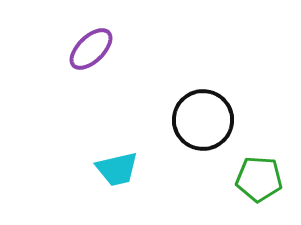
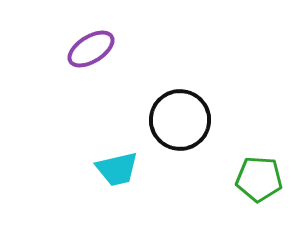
purple ellipse: rotated 12 degrees clockwise
black circle: moved 23 px left
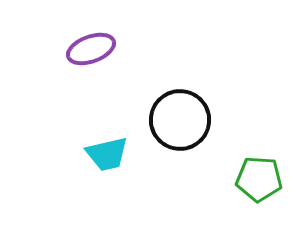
purple ellipse: rotated 12 degrees clockwise
cyan trapezoid: moved 10 px left, 15 px up
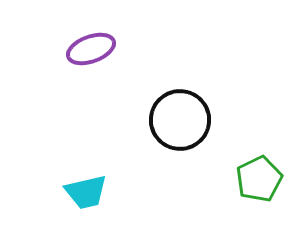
cyan trapezoid: moved 21 px left, 38 px down
green pentagon: rotated 30 degrees counterclockwise
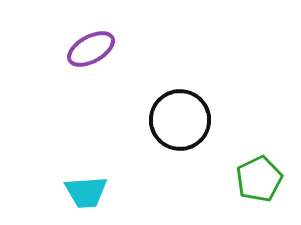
purple ellipse: rotated 9 degrees counterclockwise
cyan trapezoid: rotated 9 degrees clockwise
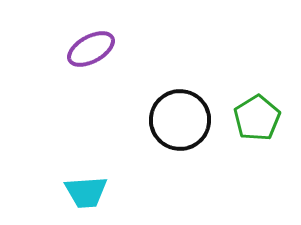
green pentagon: moved 2 px left, 61 px up; rotated 6 degrees counterclockwise
